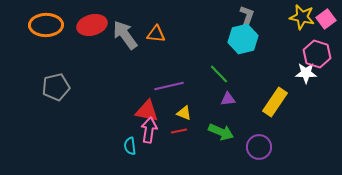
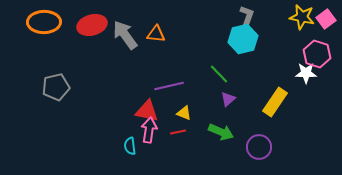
orange ellipse: moved 2 px left, 3 px up
purple triangle: rotated 35 degrees counterclockwise
red line: moved 1 px left, 1 px down
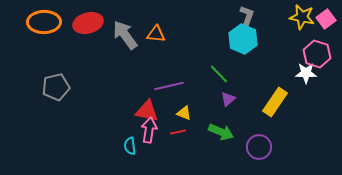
red ellipse: moved 4 px left, 2 px up
cyan hexagon: rotated 24 degrees counterclockwise
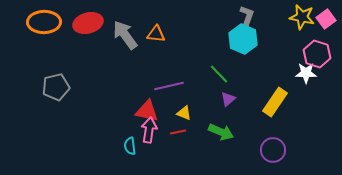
purple circle: moved 14 px right, 3 px down
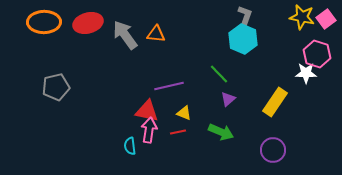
gray L-shape: moved 2 px left
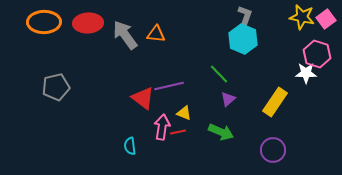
red ellipse: rotated 12 degrees clockwise
red triangle: moved 4 px left, 13 px up; rotated 25 degrees clockwise
pink arrow: moved 13 px right, 3 px up
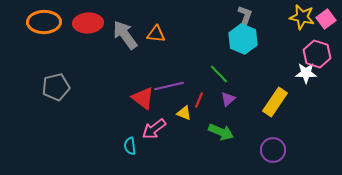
pink arrow: moved 8 px left, 2 px down; rotated 135 degrees counterclockwise
red line: moved 21 px right, 32 px up; rotated 56 degrees counterclockwise
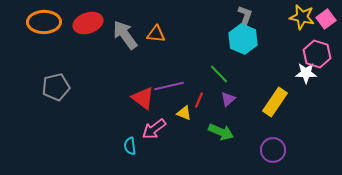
red ellipse: rotated 16 degrees counterclockwise
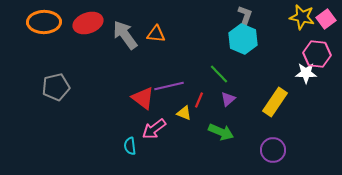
pink hexagon: rotated 12 degrees counterclockwise
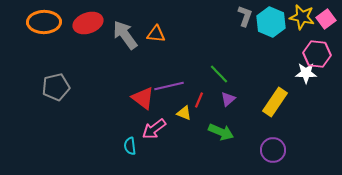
cyan hexagon: moved 28 px right, 17 px up
